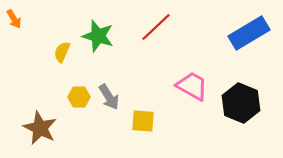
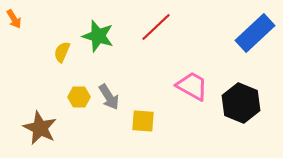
blue rectangle: moved 6 px right; rotated 12 degrees counterclockwise
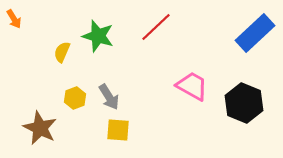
yellow hexagon: moved 4 px left, 1 px down; rotated 20 degrees counterclockwise
black hexagon: moved 3 px right
yellow square: moved 25 px left, 9 px down
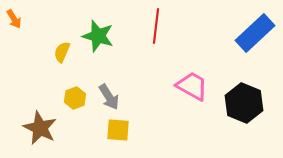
red line: moved 1 px up; rotated 40 degrees counterclockwise
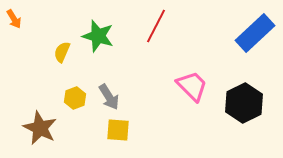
red line: rotated 20 degrees clockwise
pink trapezoid: rotated 16 degrees clockwise
black hexagon: rotated 12 degrees clockwise
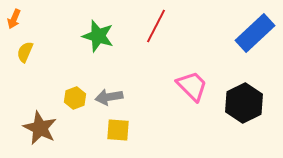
orange arrow: rotated 54 degrees clockwise
yellow semicircle: moved 37 px left
gray arrow: rotated 112 degrees clockwise
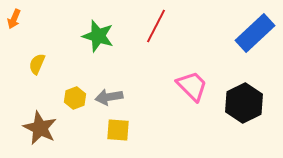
yellow semicircle: moved 12 px right, 12 px down
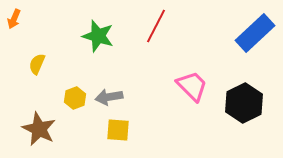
brown star: moved 1 px left, 1 px down
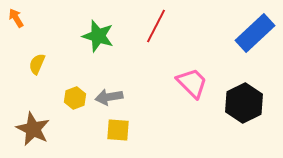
orange arrow: moved 2 px right, 1 px up; rotated 126 degrees clockwise
pink trapezoid: moved 3 px up
brown star: moved 6 px left
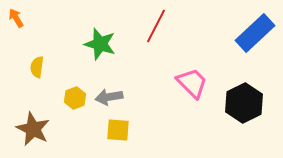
green star: moved 2 px right, 8 px down
yellow semicircle: moved 3 px down; rotated 15 degrees counterclockwise
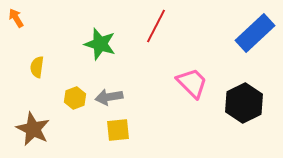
yellow square: rotated 10 degrees counterclockwise
